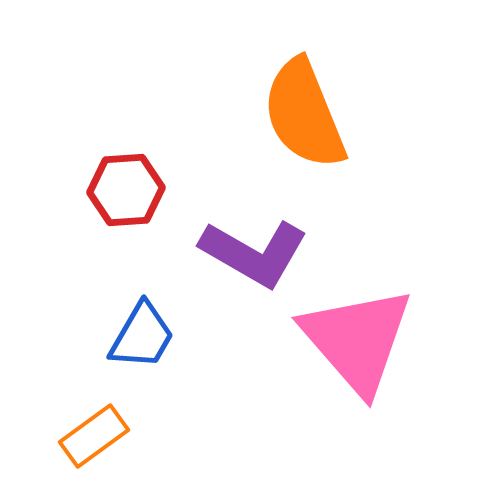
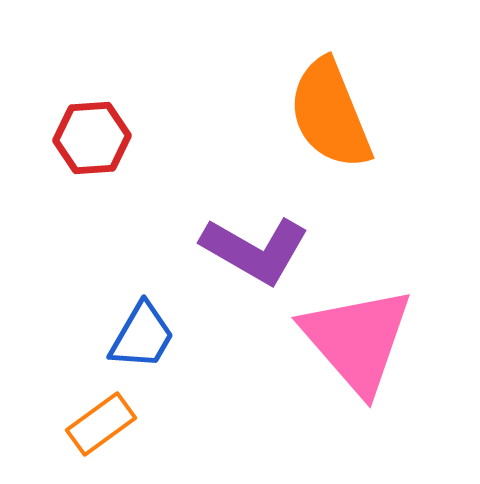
orange semicircle: moved 26 px right
red hexagon: moved 34 px left, 52 px up
purple L-shape: moved 1 px right, 3 px up
orange rectangle: moved 7 px right, 12 px up
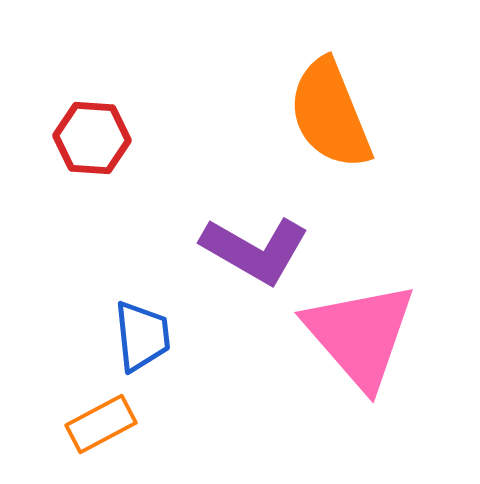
red hexagon: rotated 8 degrees clockwise
blue trapezoid: rotated 36 degrees counterclockwise
pink triangle: moved 3 px right, 5 px up
orange rectangle: rotated 8 degrees clockwise
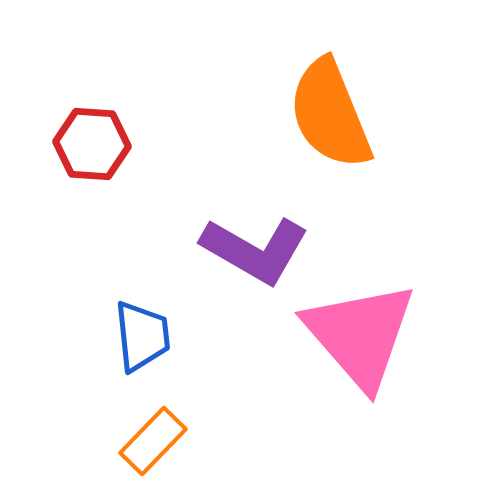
red hexagon: moved 6 px down
orange rectangle: moved 52 px right, 17 px down; rotated 18 degrees counterclockwise
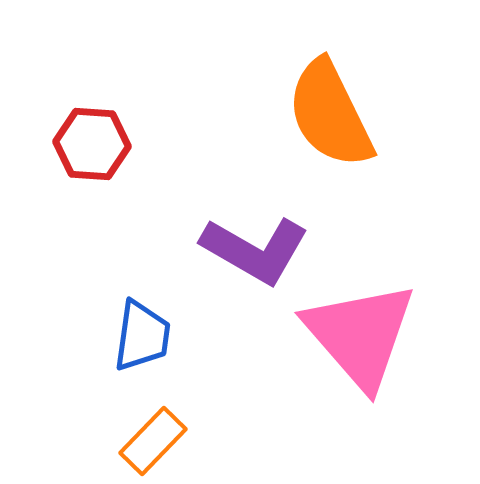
orange semicircle: rotated 4 degrees counterclockwise
blue trapezoid: rotated 14 degrees clockwise
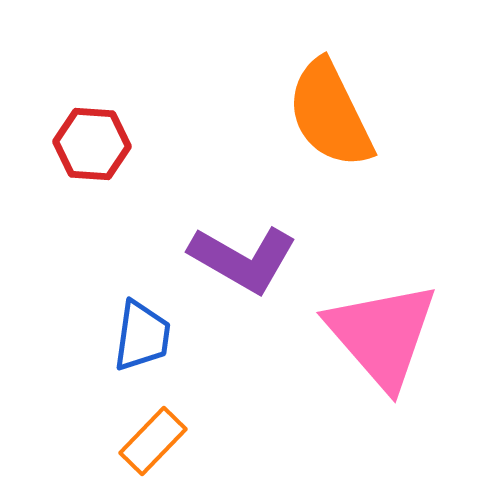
purple L-shape: moved 12 px left, 9 px down
pink triangle: moved 22 px right
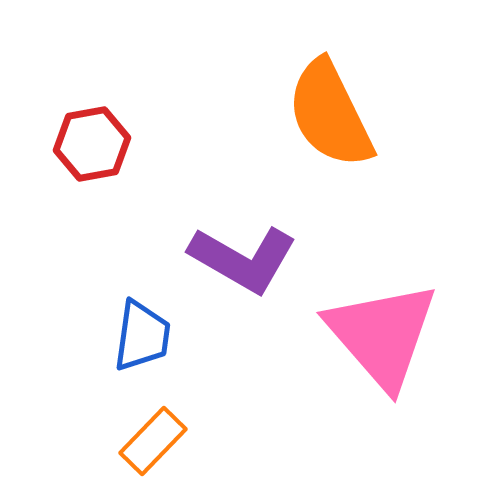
red hexagon: rotated 14 degrees counterclockwise
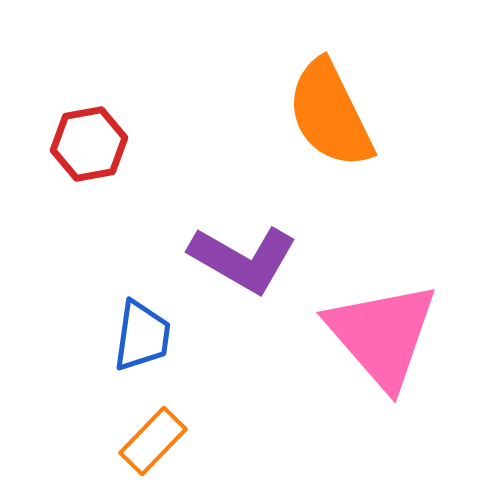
red hexagon: moved 3 px left
